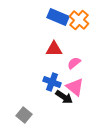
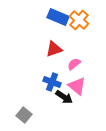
red triangle: rotated 18 degrees counterclockwise
pink semicircle: moved 1 px down
pink triangle: moved 2 px right, 1 px up
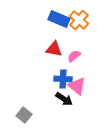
blue rectangle: moved 1 px right, 2 px down
red triangle: rotated 30 degrees clockwise
pink semicircle: moved 8 px up
blue cross: moved 11 px right, 3 px up; rotated 18 degrees counterclockwise
black arrow: moved 2 px down
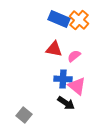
black arrow: moved 2 px right, 4 px down
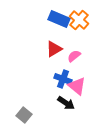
red triangle: rotated 42 degrees counterclockwise
blue cross: rotated 18 degrees clockwise
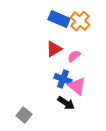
orange cross: moved 1 px right, 1 px down
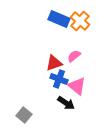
red triangle: moved 14 px down; rotated 12 degrees clockwise
blue cross: moved 4 px left
